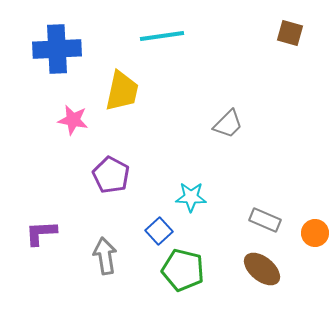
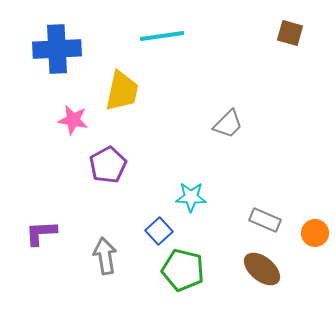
purple pentagon: moved 3 px left, 10 px up; rotated 15 degrees clockwise
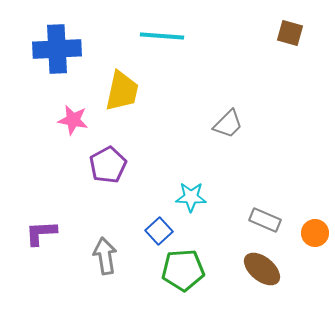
cyan line: rotated 12 degrees clockwise
green pentagon: rotated 18 degrees counterclockwise
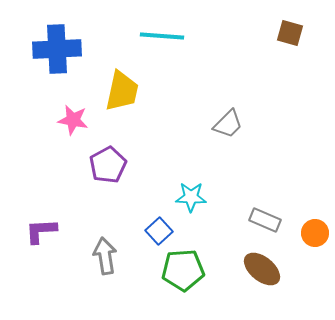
purple L-shape: moved 2 px up
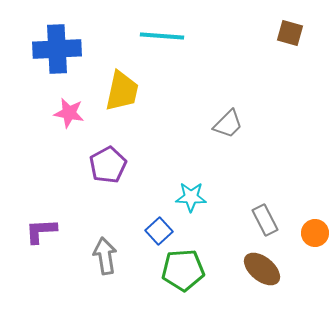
pink star: moved 4 px left, 7 px up
gray rectangle: rotated 40 degrees clockwise
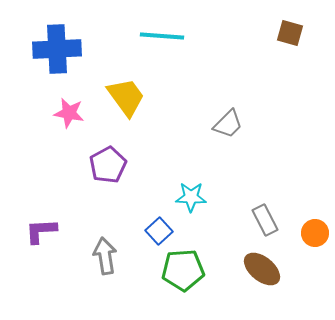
yellow trapezoid: moved 4 px right, 6 px down; rotated 48 degrees counterclockwise
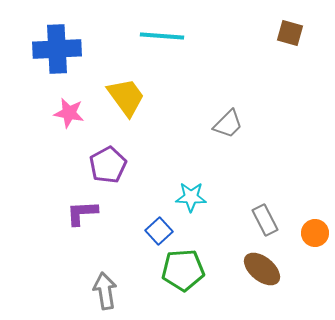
purple L-shape: moved 41 px right, 18 px up
gray arrow: moved 35 px down
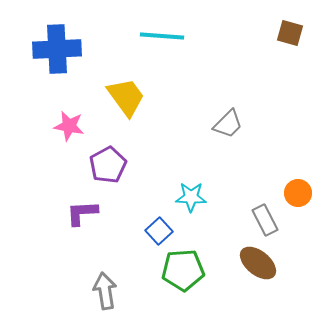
pink star: moved 13 px down
orange circle: moved 17 px left, 40 px up
brown ellipse: moved 4 px left, 6 px up
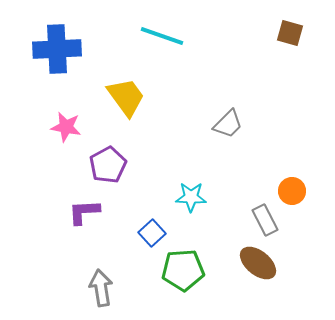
cyan line: rotated 15 degrees clockwise
pink star: moved 3 px left, 1 px down
orange circle: moved 6 px left, 2 px up
purple L-shape: moved 2 px right, 1 px up
blue square: moved 7 px left, 2 px down
gray arrow: moved 4 px left, 3 px up
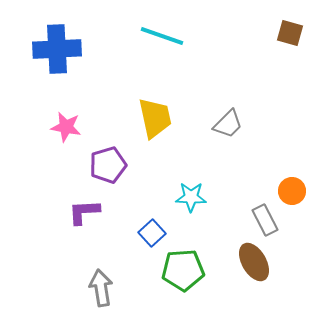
yellow trapezoid: moved 29 px right, 21 px down; rotated 24 degrees clockwise
purple pentagon: rotated 12 degrees clockwise
brown ellipse: moved 4 px left, 1 px up; rotated 21 degrees clockwise
